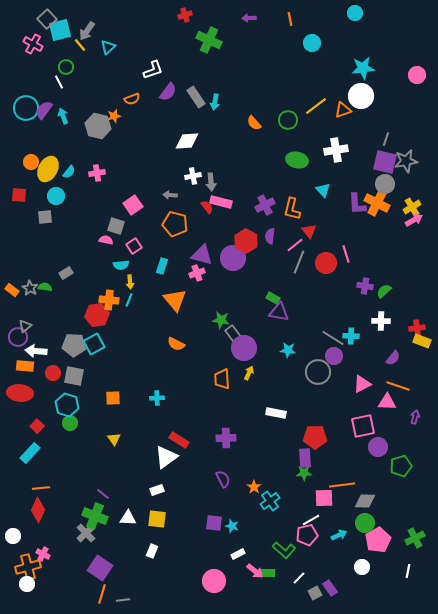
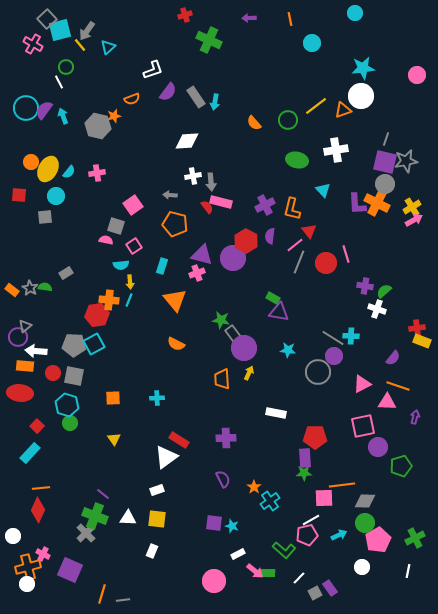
white cross at (381, 321): moved 4 px left, 12 px up; rotated 18 degrees clockwise
purple square at (100, 568): moved 30 px left, 2 px down; rotated 10 degrees counterclockwise
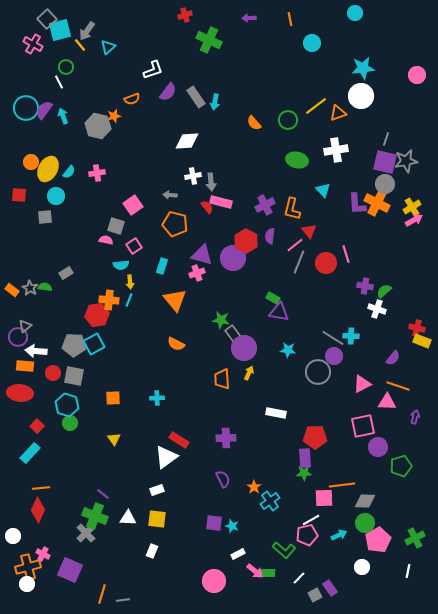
orange triangle at (343, 110): moved 5 px left, 3 px down
red cross at (417, 328): rotated 21 degrees clockwise
gray square at (315, 593): moved 2 px down
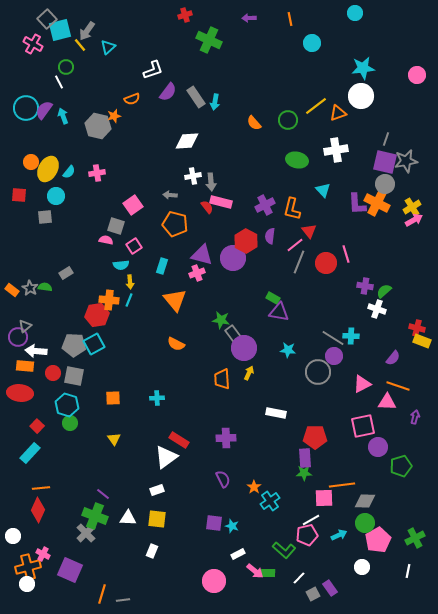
gray square at (315, 595): moved 2 px left, 1 px up
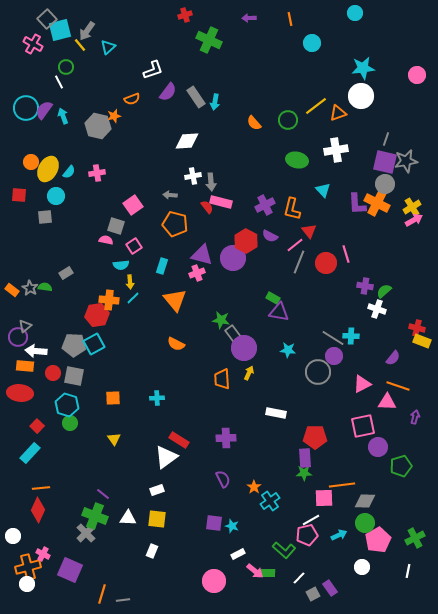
purple semicircle at (270, 236): rotated 70 degrees counterclockwise
cyan line at (129, 300): moved 4 px right, 2 px up; rotated 24 degrees clockwise
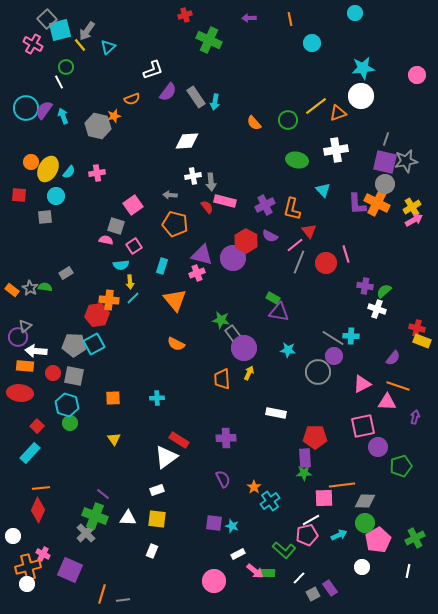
pink rectangle at (221, 202): moved 4 px right, 1 px up
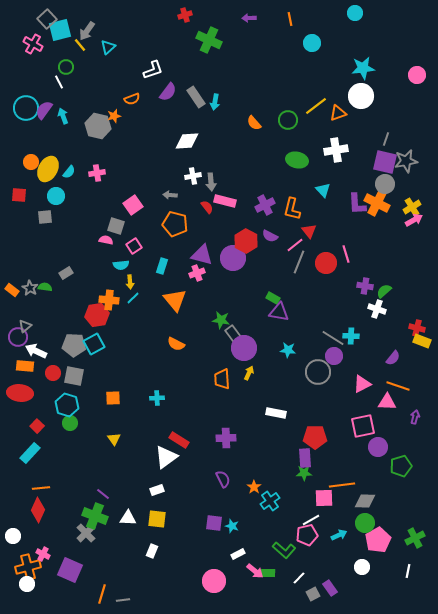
white arrow at (36, 351): rotated 20 degrees clockwise
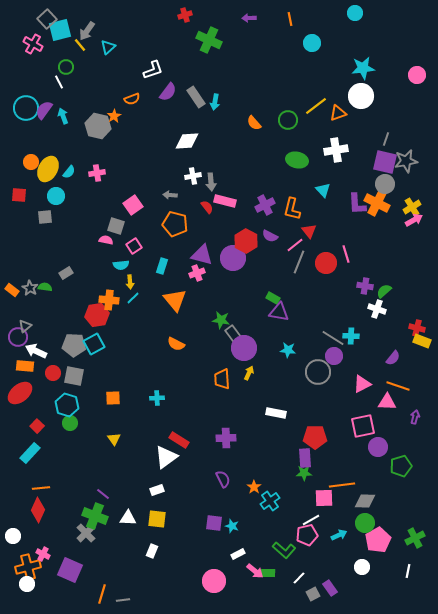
orange star at (114, 116): rotated 16 degrees counterclockwise
red ellipse at (20, 393): rotated 45 degrees counterclockwise
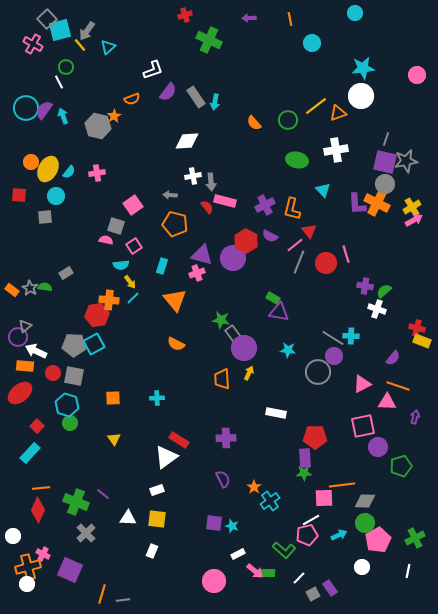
yellow arrow at (130, 282): rotated 32 degrees counterclockwise
green cross at (95, 516): moved 19 px left, 14 px up
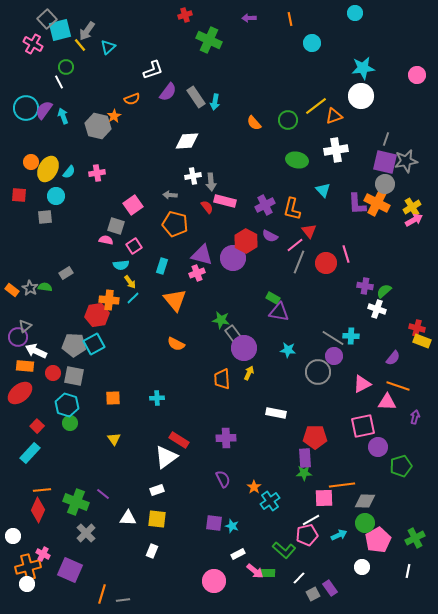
orange triangle at (338, 113): moved 4 px left, 3 px down
orange line at (41, 488): moved 1 px right, 2 px down
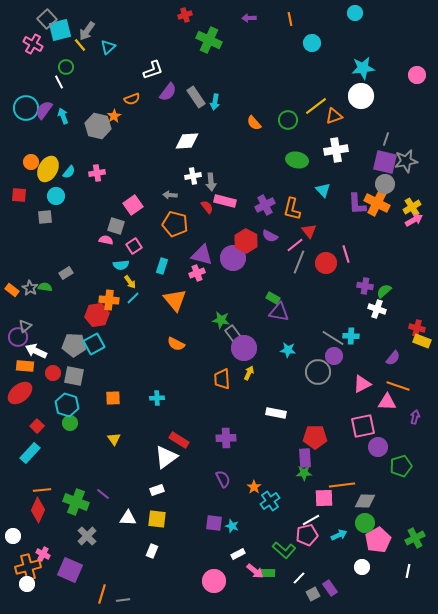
gray cross at (86, 533): moved 1 px right, 3 px down
